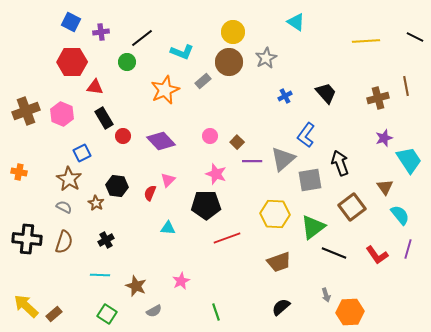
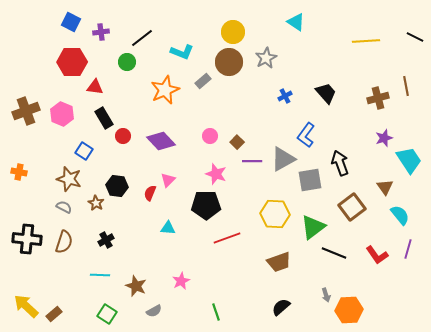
blue square at (82, 153): moved 2 px right, 2 px up; rotated 30 degrees counterclockwise
gray triangle at (283, 159): rotated 12 degrees clockwise
brown star at (69, 179): rotated 15 degrees counterclockwise
orange hexagon at (350, 312): moved 1 px left, 2 px up
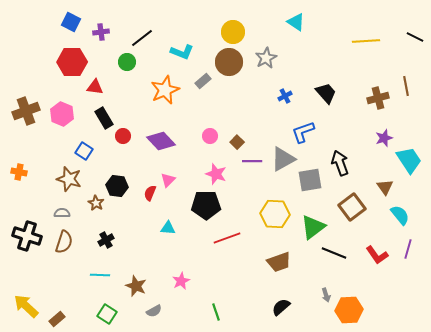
blue L-shape at (306, 135): moved 3 px left, 3 px up; rotated 35 degrees clockwise
gray semicircle at (64, 207): moved 2 px left, 6 px down; rotated 28 degrees counterclockwise
black cross at (27, 239): moved 3 px up; rotated 12 degrees clockwise
brown rectangle at (54, 314): moved 3 px right, 5 px down
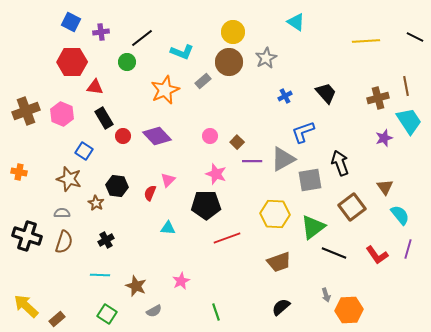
purple diamond at (161, 141): moved 4 px left, 5 px up
cyan trapezoid at (409, 160): moved 39 px up
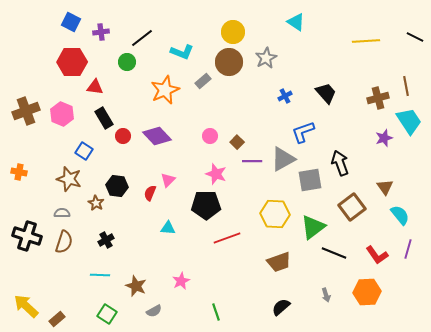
orange hexagon at (349, 310): moved 18 px right, 18 px up
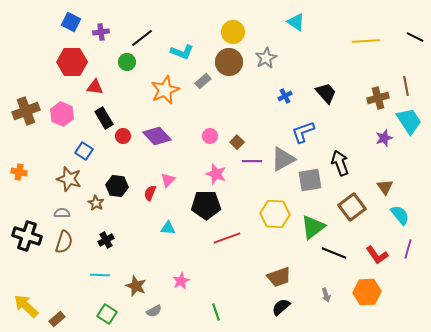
brown trapezoid at (279, 262): moved 15 px down
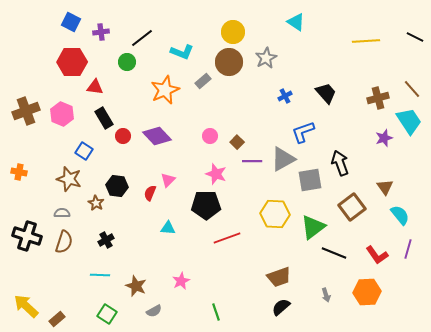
brown line at (406, 86): moved 6 px right, 3 px down; rotated 30 degrees counterclockwise
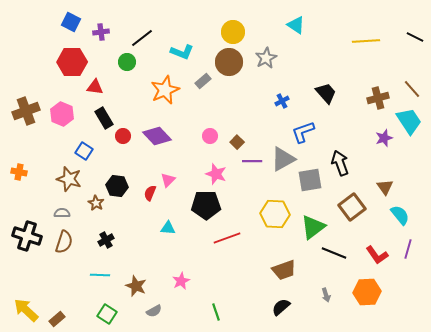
cyan triangle at (296, 22): moved 3 px down
blue cross at (285, 96): moved 3 px left, 5 px down
brown trapezoid at (279, 277): moved 5 px right, 7 px up
yellow arrow at (26, 306): moved 4 px down
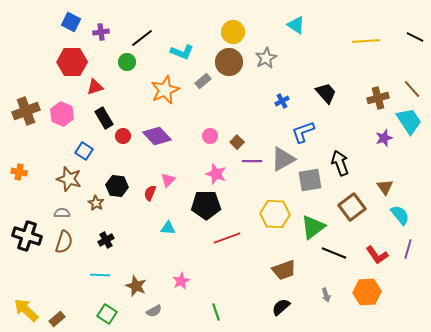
red triangle at (95, 87): rotated 24 degrees counterclockwise
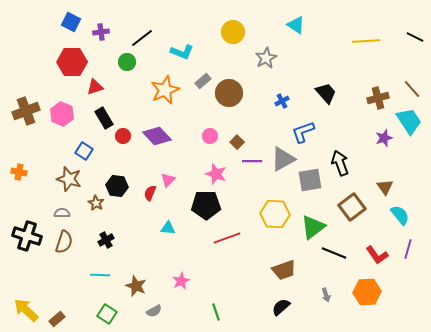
brown circle at (229, 62): moved 31 px down
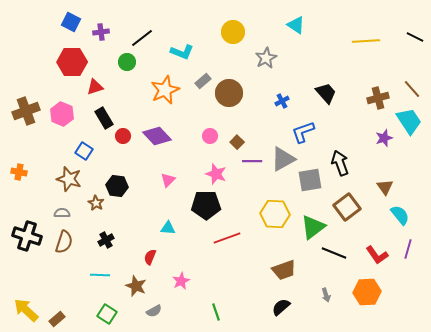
red semicircle at (150, 193): moved 64 px down
brown square at (352, 207): moved 5 px left
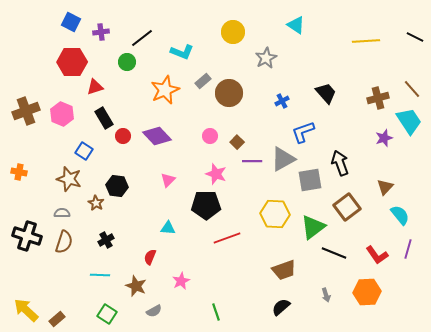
brown triangle at (385, 187): rotated 18 degrees clockwise
